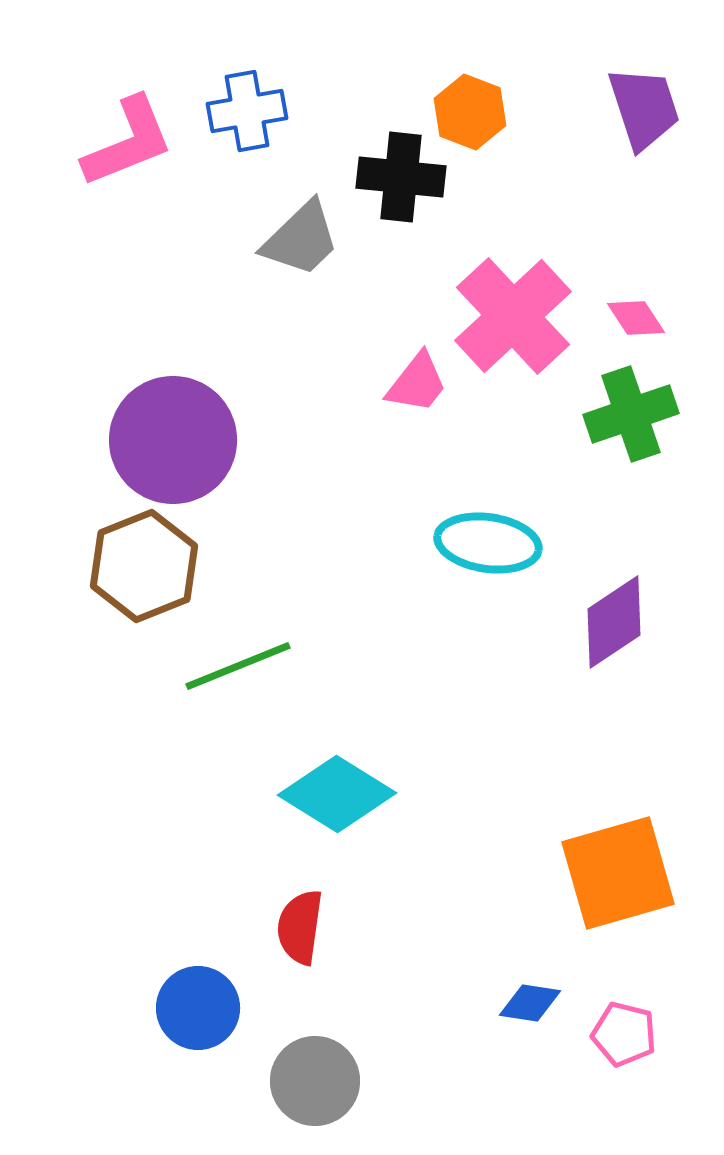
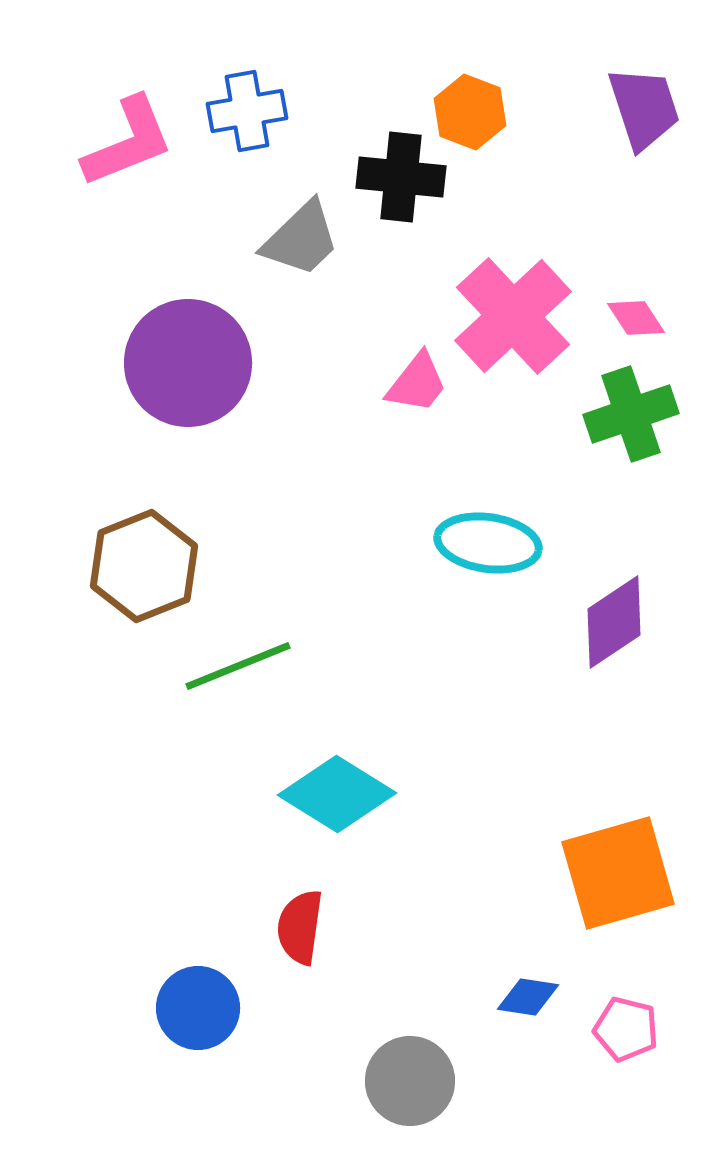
purple circle: moved 15 px right, 77 px up
blue diamond: moved 2 px left, 6 px up
pink pentagon: moved 2 px right, 5 px up
gray circle: moved 95 px right
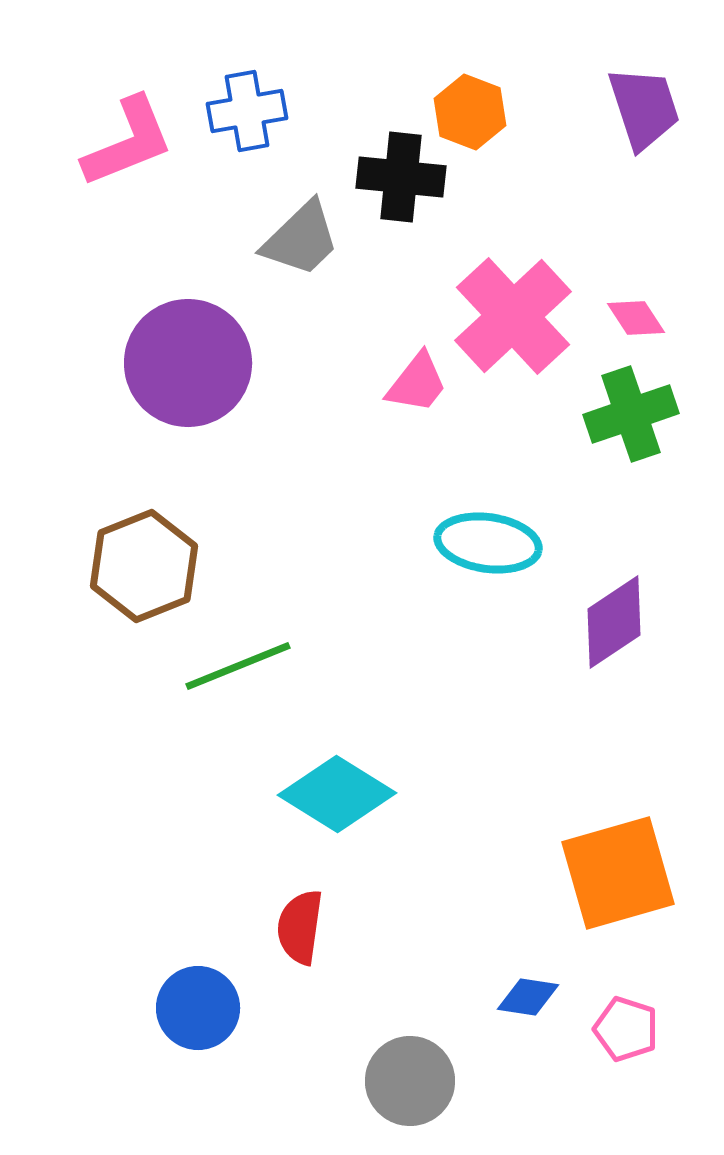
pink pentagon: rotated 4 degrees clockwise
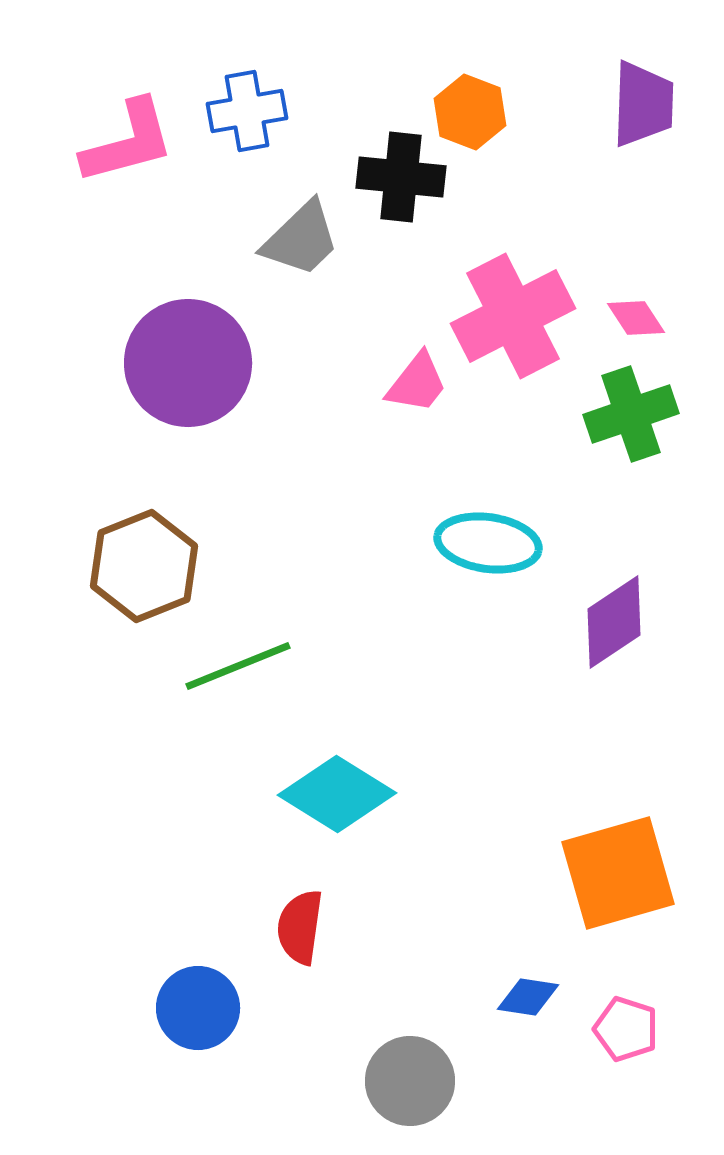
purple trapezoid: moved 1 px left, 4 px up; rotated 20 degrees clockwise
pink L-shape: rotated 7 degrees clockwise
pink cross: rotated 16 degrees clockwise
